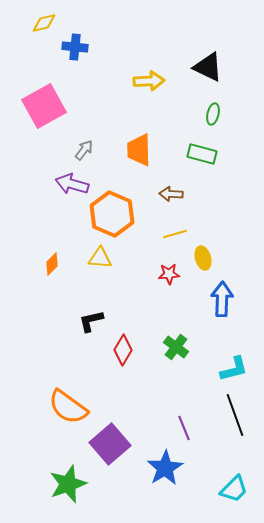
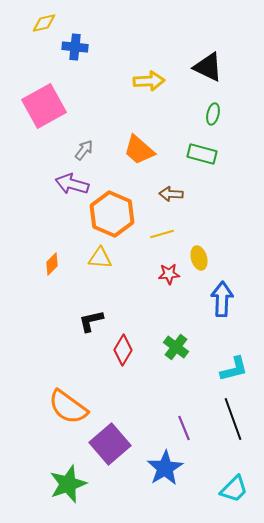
orange trapezoid: rotated 48 degrees counterclockwise
yellow line: moved 13 px left
yellow ellipse: moved 4 px left
black line: moved 2 px left, 4 px down
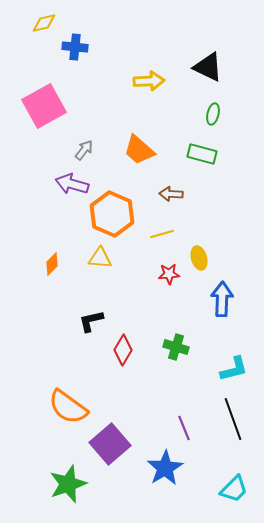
green cross: rotated 20 degrees counterclockwise
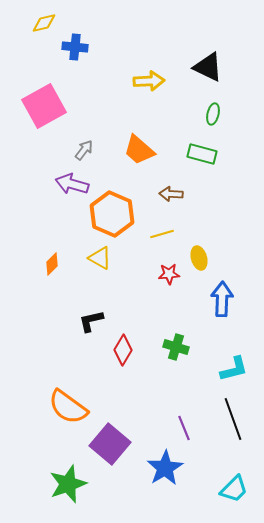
yellow triangle: rotated 25 degrees clockwise
purple square: rotated 9 degrees counterclockwise
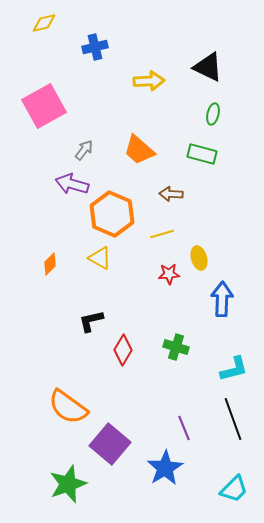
blue cross: moved 20 px right; rotated 20 degrees counterclockwise
orange diamond: moved 2 px left
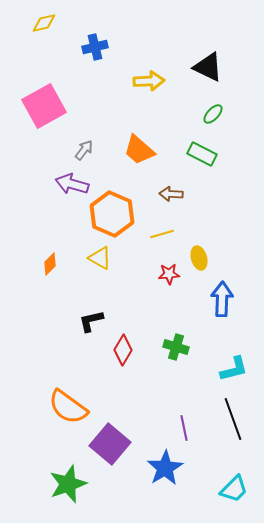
green ellipse: rotated 30 degrees clockwise
green rectangle: rotated 12 degrees clockwise
purple line: rotated 10 degrees clockwise
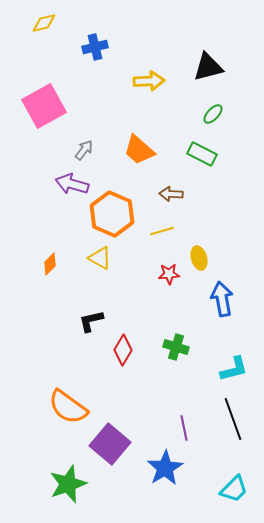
black triangle: rotated 40 degrees counterclockwise
yellow line: moved 3 px up
blue arrow: rotated 12 degrees counterclockwise
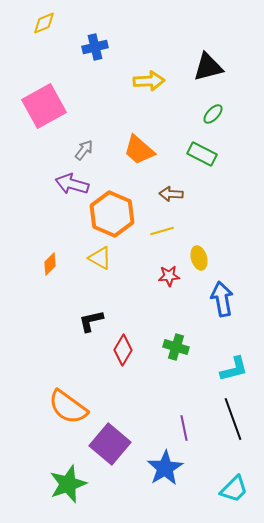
yellow diamond: rotated 10 degrees counterclockwise
red star: moved 2 px down
